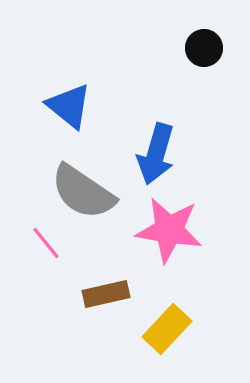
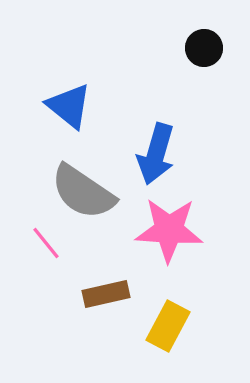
pink star: rotated 6 degrees counterclockwise
yellow rectangle: moved 1 px right, 3 px up; rotated 15 degrees counterclockwise
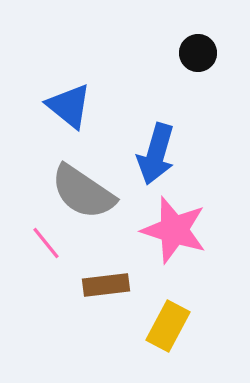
black circle: moved 6 px left, 5 px down
pink star: moved 5 px right; rotated 14 degrees clockwise
brown rectangle: moved 9 px up; rotated 6 degrees clockwise
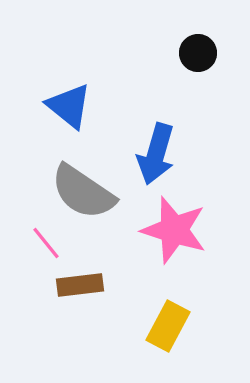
brown rectangle: moved 26 px left
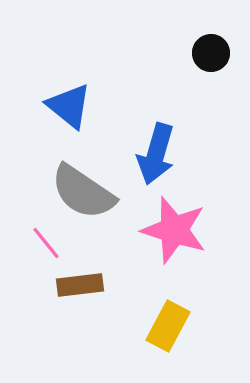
black circle: moved 13 px right
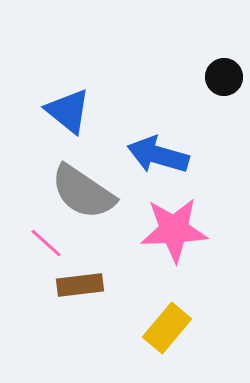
black circle: moved 13 px right, 24 px down
blue triangle: moved 1 px left, 5 px down
blue arrow: moved 2 px right, 1 px down; rotated 90 degrees clockwise
pink star: rotated 20 degrees counterclockwise
pink line: rotated 9 degrees counterclockwise
yellow rectangle: moved 1 px left, 2 px down; rotated 12 degrees clockwise
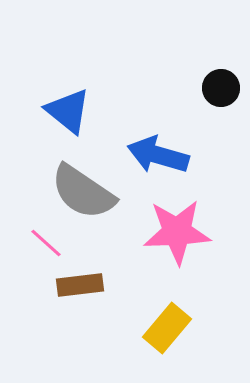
black circle: moved 3 px left, 11 px down
pink star: moved 3 px right, 2 px down
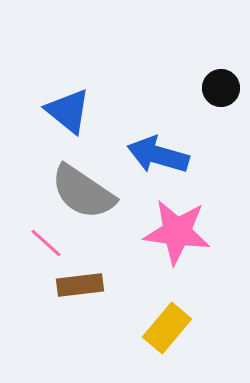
pink star: rotated 10 degrees clockwise
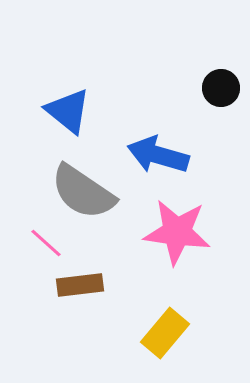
yellow rectangle: moved 2 px left, 5 px down
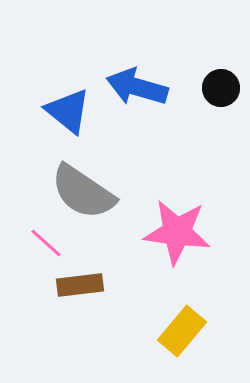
blue arrow: moved 21 px left, 68 px up
yellow rectangle: moved 17 px right, 2 px up
